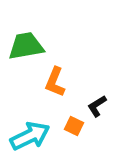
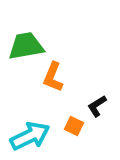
orange L-shape: moved 2 px left, 5 px up
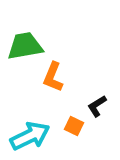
green trapezoid: moved 1 px left
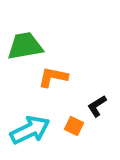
orange L-shape: rotated 80 degrees clockwise
cyan arrow: moved 6 px up
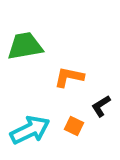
orange L-shape: moved 16 px right
black L-shape: moved 4 px right
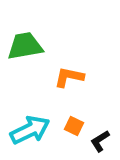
black L-shape: moved 1 px left, 35 px down
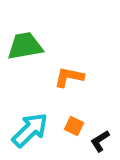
cyan arrow: rotated 18 degrees counterclockwise
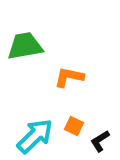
cyan arrow: moved 5 px right, 6 px down
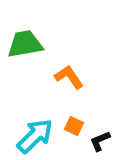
green trapezoid: moved 2 px up
orange L-shape: rotated 44 degrees clockwise
black L-shape: rotated 10 degrees clockwise
